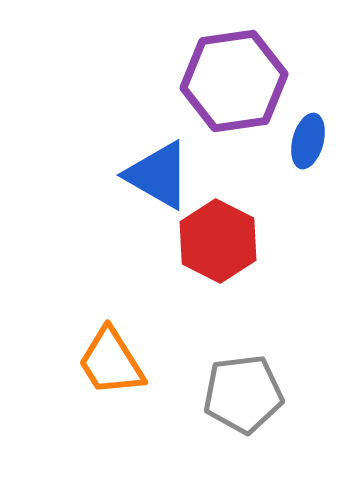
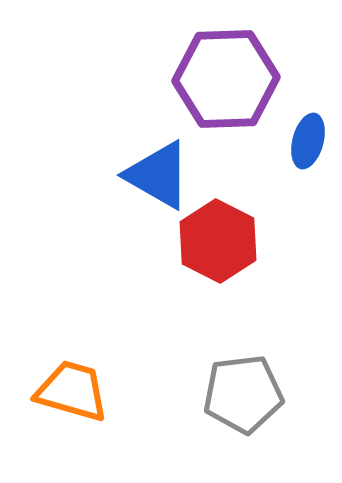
purple hexagon: moved 8 px left, 2 px up; rotated 6 degrees clockwise
orange trapezoid: moved 39 px left, 29 px down; rotated 138 degrees clockwise
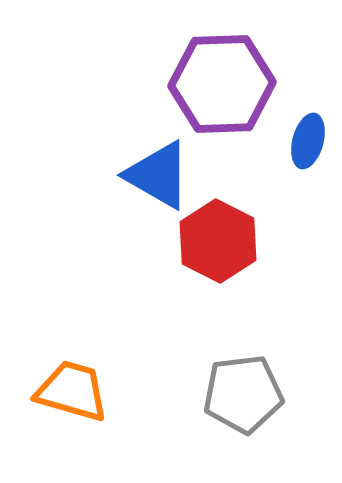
purple hexagon: moved 4 px left, 5 px down
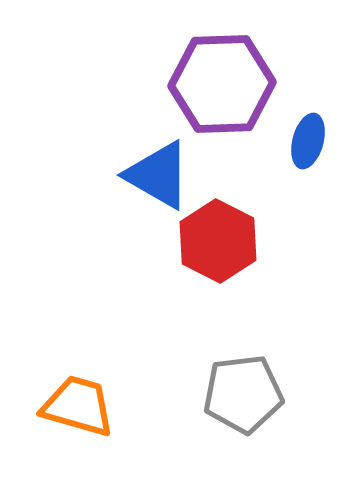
orange trapezoid: moved 6 px right, 15 px down
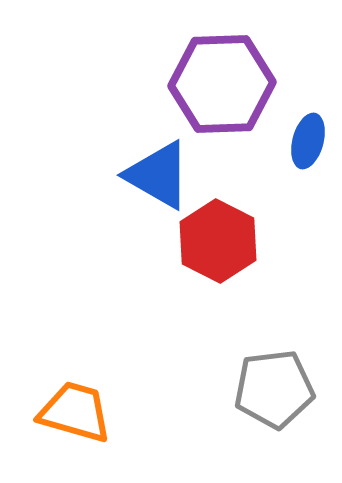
gray pentagon: moved 31 px right, 5 px up
orange trapezoid: moved 3 px left, 6 px down
